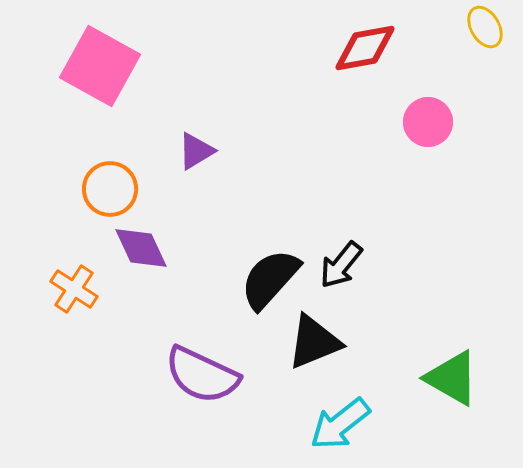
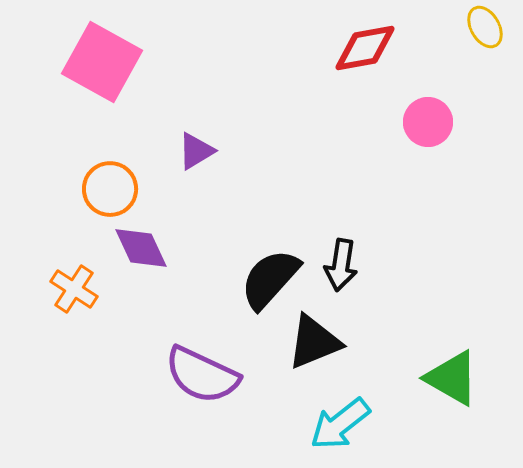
pink square: moved 2 px right, 4 px up
black arrow: rotated 30 degrees counterclockwise
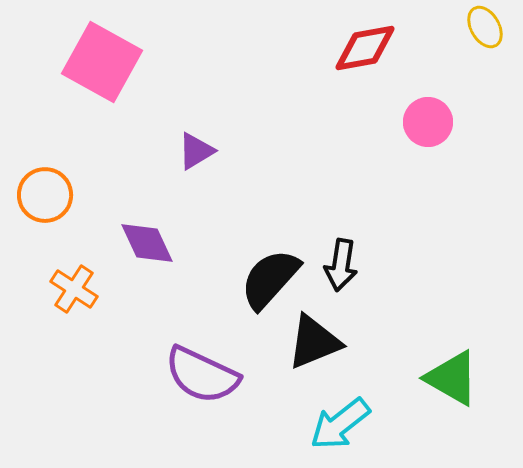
orange circle: moved 65 px left, 6 px down
purple diamond: moved 6 px right, 5 px up
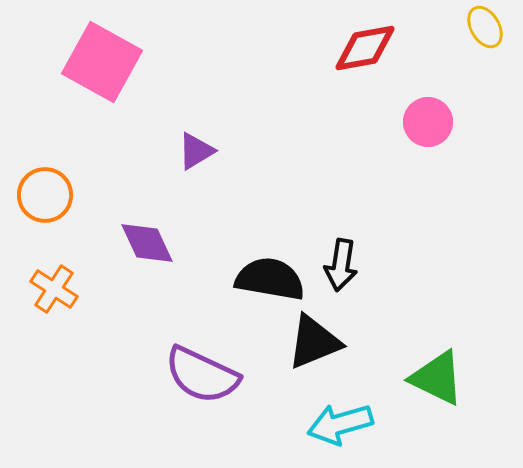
black semicircle: rotated 58 degrees clockwise
orange cross: moved 20 px left
green triangle: moved 15 px left; rotated 4 degrees counterclockwise
cyan arrow: rotated 22 degrees clockwise
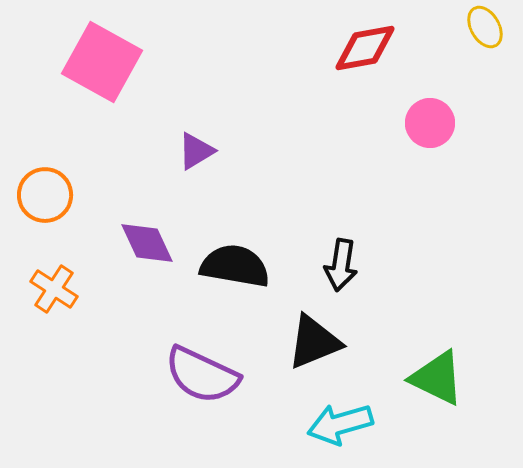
pink circle: moved 2 px right, 1 px down
black semicircle: moved 35 px left, 13 px up
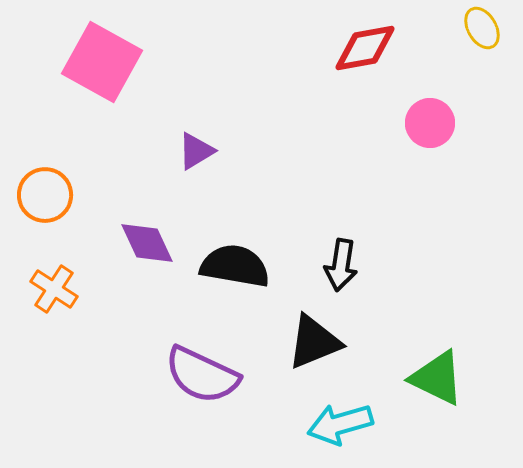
yellow ellipse: moved 3 px left, 1 px down
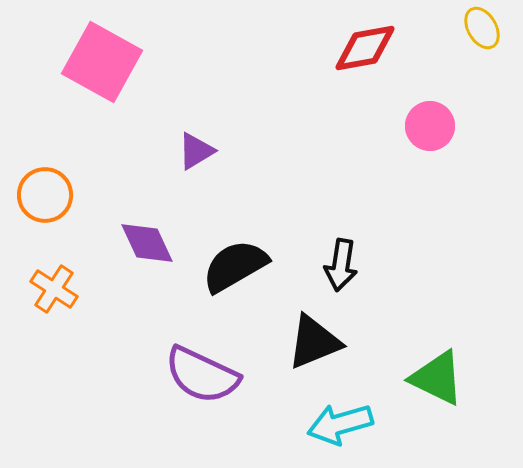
pink circle: moved 3 px down
black semicircle: rotated 40 degrees counterclockwise
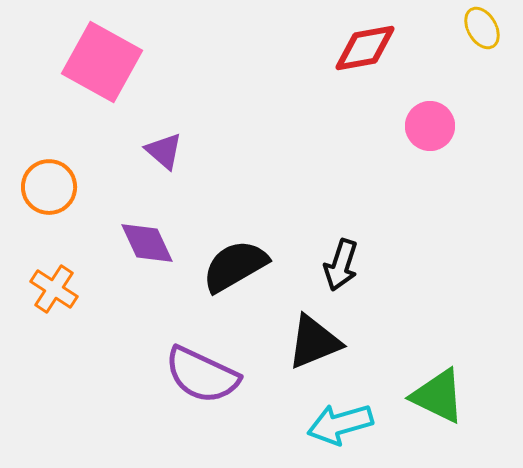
purple triangle: moved 32 px left; rotated 48 degrees counterclockwise
orange circle: moved 4 px right, 8 px up
black arrow: rotated 9 degrees clockwise
green triangle: moved 1 px right, 18 px down
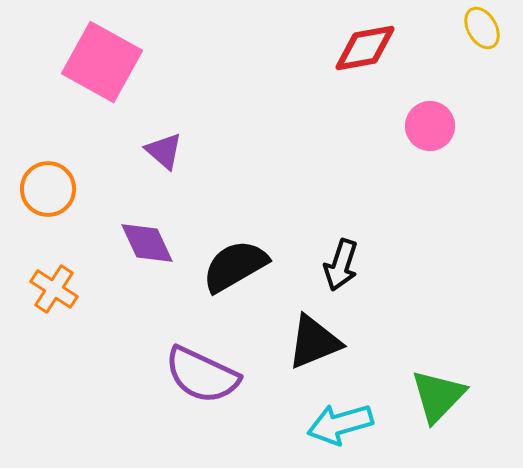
orange circle: moved 1 px left, 2 px down
green triangle: rotated 48 degrees clockwise
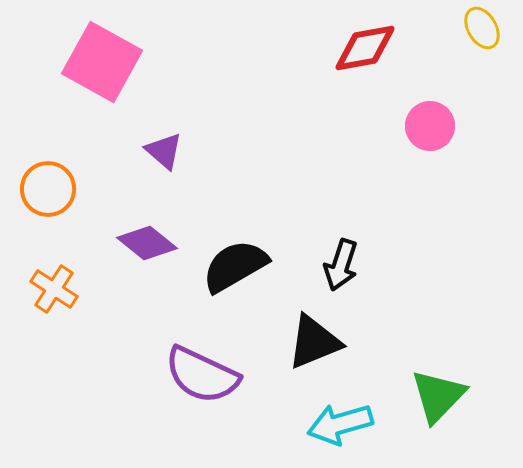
purple diamond: rotated 26 degrees counterclockwise
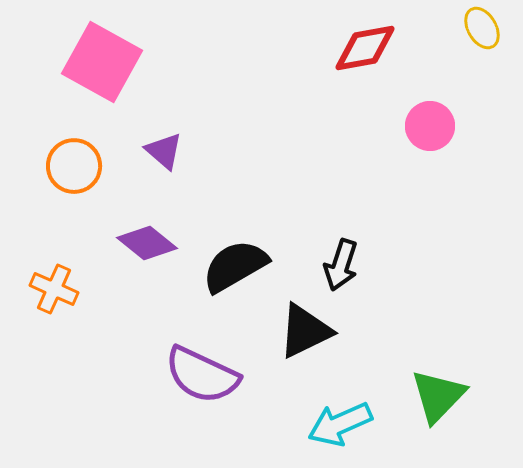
orange circle: moved 26 px right, 23 px up
orange cross: rotated 9 degrees counterclockwise
black triangle: moved 9 px left, 11 px up; rotated 4 degrees counterclockwise
cyan arrow: rotated 8 degrees counterclockwise
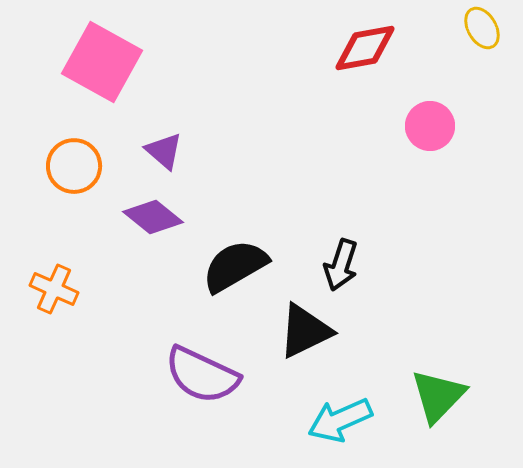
purple diamond: moved 6 px right, 26 px up
cyan arrow: moved 4 px up
